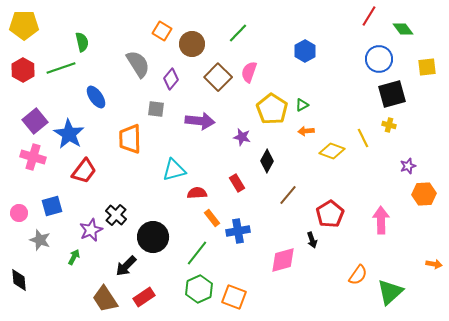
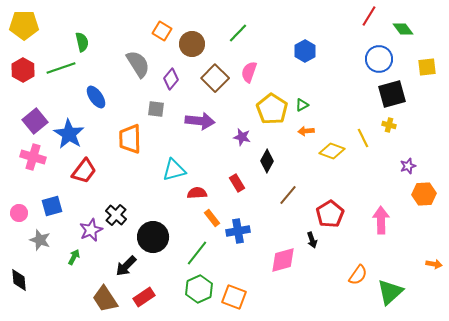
brown square at (218, 77): moved 3 px left, 1 px down
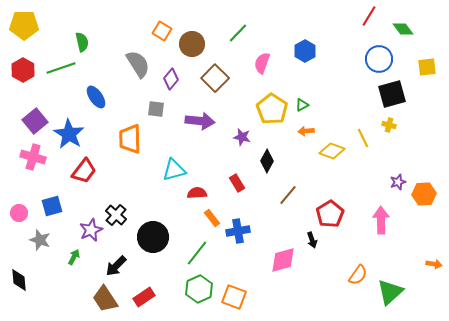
pink semicircle at (249, 72): moved 13 px right, 9 px up
purple star at (408, 166): moved 10 px left, 16 px down
black arrow at (126, 266): moved 10 px left
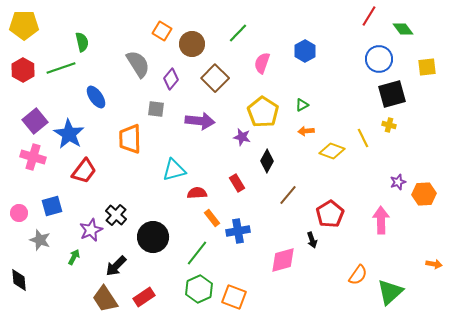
yellow pentagon at (272, 109): moved 9 px left, 3 px down
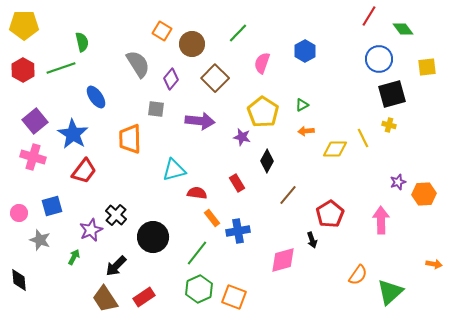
blue star at (69, 134): moved 4 px right
yellow diamond at (332, 151): moved 3 px right, 2 px up; rotated 20 degrees counterclockwise
red semicircle at (197, 193): rotated 12 degrees clockwise
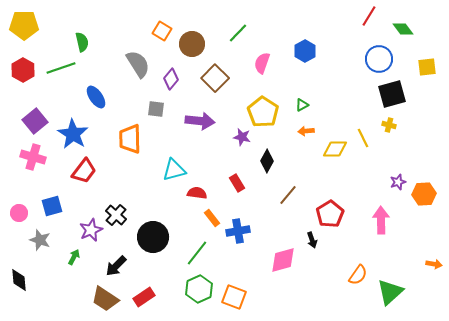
brown trapezoid at (105, 299): rotated 24 degrees counterclockwise
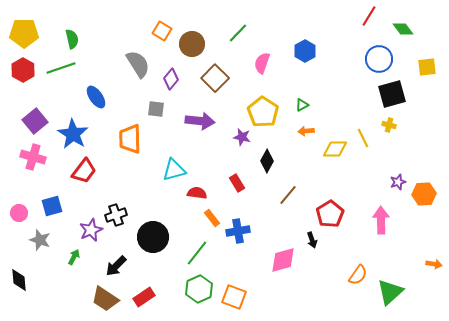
yellow pentagon at (24, 25): moved 8 px down
green semicircle at (82, 42): moved 10 px left, 3 px up
black cross at (116, 215): rotated 30 degrees clockwise
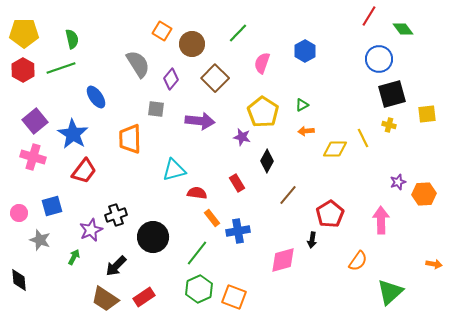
yellow square at (427, 67): moved 47 px down
black arrow at (312, 240): rotated 28 degrees clockwise
orange semicircle at (358, 275): moved 14 px up
